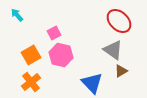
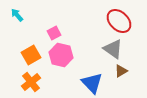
gray triangle: moved 1 px up
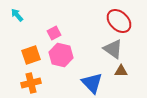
orange square: rotated 12 degrees clockwise
brown triangle: rotated 32 degrees clockwise
orange cross: moved 1 px down; rotated 24 degrees clockwise
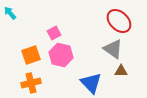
cyan arrow: moved 7 px left, 2 px up
blue triangle: moved 1 px left
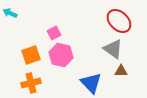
cyan arrow: rotated 24 degrees counterclockwise
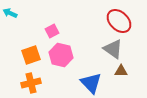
pink square: moved 2 px left, 2 px up
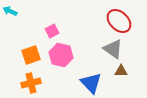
cyan arrow: moved 2 px up
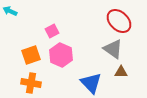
pink hexagon: rotated 10 degrees clockwise
brown triangle: moved 1 px down
orange cross: rotated 24 degrees clockwise
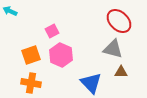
gray triangle: rotated 20 degrees counterclockwise
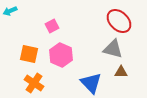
cyan arrow: rotated 48 degrees counterclockwise
pink square: moved 5 px up
orange square: moved 2 px left, 1 px up; rotated 30 degrees clockwise
orange cross: moved 3 px right; rotated 24 degrees clockwise
